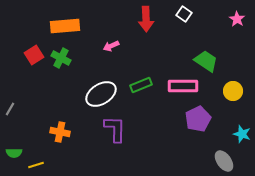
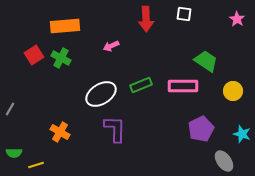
white square: rotated 28 degrees counterclockwise
purple pentagon: moved 3 px right, 10 px down
orange cross: rotated 18 degrees clockwise
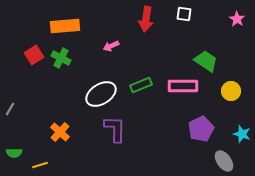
red arrow: rotated 10 degrees clockwise
yellow circle: moved 2 px left
orange cross: rotated 12 degrees clockwise
yellow line: moved 4 px right
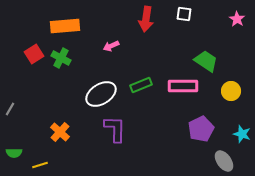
red square: moved 1 px up
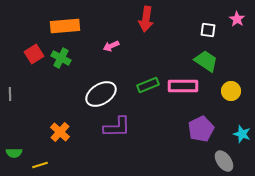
white square: moved 24 px right, 16 px down
green rectangle: moved 7 px right
gray line: moved 15 px up; rotated 32 degrees counterclockwise
purple L-shape: moved 2 px right, 2 px up; rotated 88 degrees clockwise
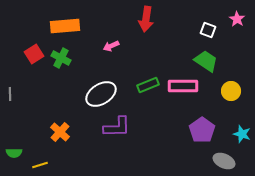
white square: rotated 14 degrees clockwise
purple pentagon: moved 1 px right, 1 px down; rotated 10 degrees counterclockwise
gray ellipse: rotated 30 degrees counterclockwise
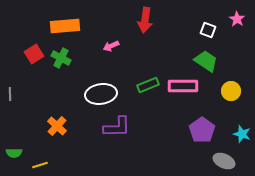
red arrow: moved 1 px left, 1 px down
white ellipse: rotated 24 degrees clockwise
orange cross: moved 3 px left, 6 px up
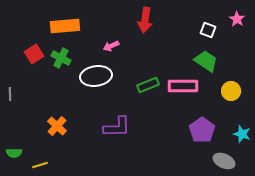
white ellipse: moved 5 px left, 18 px up
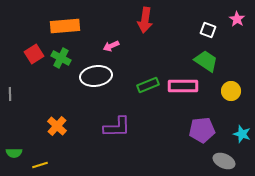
purple pentagon: rotated 30 degrees clockwise
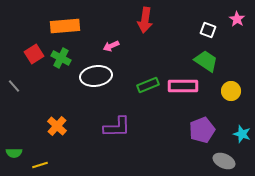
gray line: moved 4 px right, 8 px up; rotated 40 degrees counterclockwise
purple pentagon: rotated 15 degrees counterclockwise
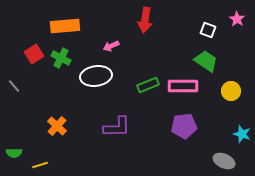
purple pentagon: moved 18 px left, 4 px up; rotated 15 degrees clockwise
